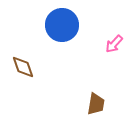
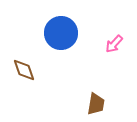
blue circle: moved 1 px left, 8 px down
brown diamond: moved 1 px right, 3 px down
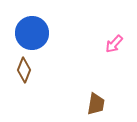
blue circle: moved 29 px left
brown diamond: rotated 40 degrees clockwise
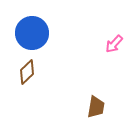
brown diamond: moved 3 px right, 2 px down; rotated 25 degrees clockwise
brown trapezoid: moved 3 px down
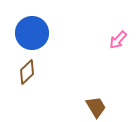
pink arrow: moved 4 px right, 4 px up
brown trapezoid: rotated 40 degrees counterclockwise
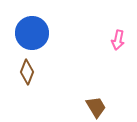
pink arrow: rotated 30 degrees counterclockwise
brown diamond: rotated 25 degrees counterclockwise
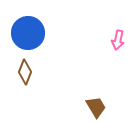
blue circle: moved 4 px left
brown diamond: moved 2 px left
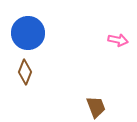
pink arrow: rotated 90 degrees counterclockwise
brown trapezoid: rotated 10 degrees clockwise
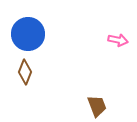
blue circle: moved 1 px down
brown trapezoid: moved 1 px right, 1 px up
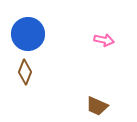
pink arrow: moved 14 px left
brown trapezoid: rotated 135 degrees clockwise
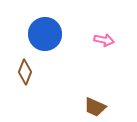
blue circle: moved 17 px right
brown trapezoid: moved 2 px left, 1 px down
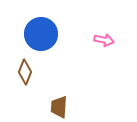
blue circle: moved 4 px left
brown trapezoid: moved 36 px left; rotated 70 degrees clockwise
